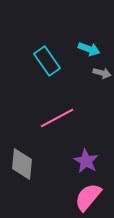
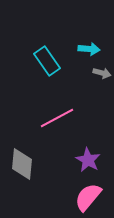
cyan arrow: rotated 15 degrees counterclockwise
purple star: moved 2 px right, 1 px up
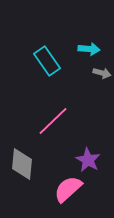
pink line: moved 4 px left, 3 px down; rotated 16 degrees counterclockwise
pink semicircle: moved 20 px left, 8 px up; rotated 8 degrees clockwise
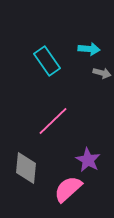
gray diamond: moved 4 px right, 4 px down
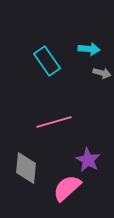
pink line: moved 1 px right, 1 px down; rotated 28 degrees clockwise
pink semicircle: moved 1 px left, 1 px up
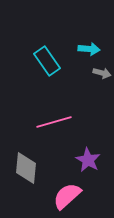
pink semicircle: moved 8 px down
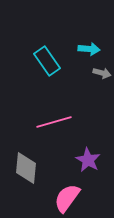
pink semicircle: moved 2 px down; rotated 12 degrees counterclockwise
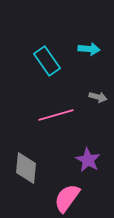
gray arrow: moved 4 px left, 24 px down
pink line: moved 2 px right, 7 px up
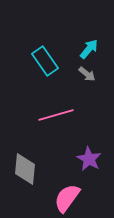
cyan arrow: rotated 55 degrees counterclockwise
cyan rectangle: moved 2 px left
gray arrow: moved 11 px left, 23 px up; rotated 24 degrees clockwise
purple star: moved 1 px right, 1 px up
gray diamond: moved 1 px left, 1 px down
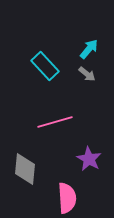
cyan rectangle: moved 5 px down; rotated 8 degrees counterclockwise
pink line: moved 1 px left, 7 px down
pink semicircle: rotated 140 degrees clockwise
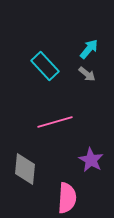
purple star: moved 2 px right, 1 px down
pink semicircle: rotated 8 degrees clockwise
